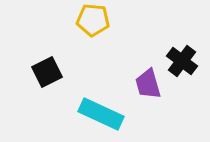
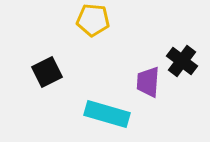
purple trapezoid: moved 2 px up; rotated 20 degrees clockwise
cyan rectangle: moved 6 px right; rotated 9 degrees counterclockwise
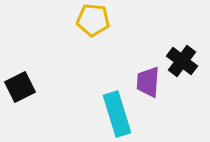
black square: moved 27 px left, 15 px down
cyan rectangle: moved 10 px right; rotated 57 degrees clockwise
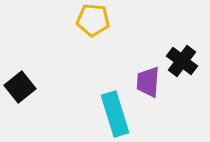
black square: rotated 12 degrees counterclockwise
cyan rectangle: moved 2 px left
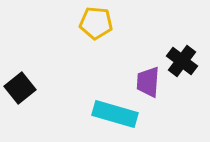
yellow pentagon: moved 3 px right, 3 px down
black square: moved 1 px down
cyan rectangle: rotated 57 degrees counterclockwise
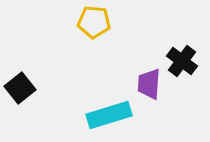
yellow pentagon: moved 2 px left, 1 px up
purple trapezoid: moved 1 px right, 2 px down
cyan rectangle: moved 6 px left, 1 px down; rotated 33 degrees counterclockwise
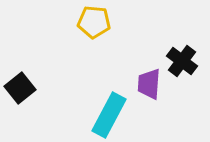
cyan rectangle: rotated 45 degrees counterclockwise
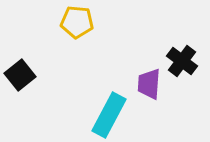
yellow pentagon: moved 17 px left
black square: moved 13 px up
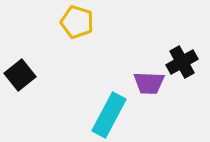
yellow pentagon: rotated 12 degrees clockwise
black cross: moved 1 px down; rotated 24 degrees clockwise
purple trapezoid: moved 1 px up; rotated 92 degrees counterclockwise
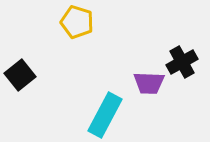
cyan rectangle: moved 4 px left
